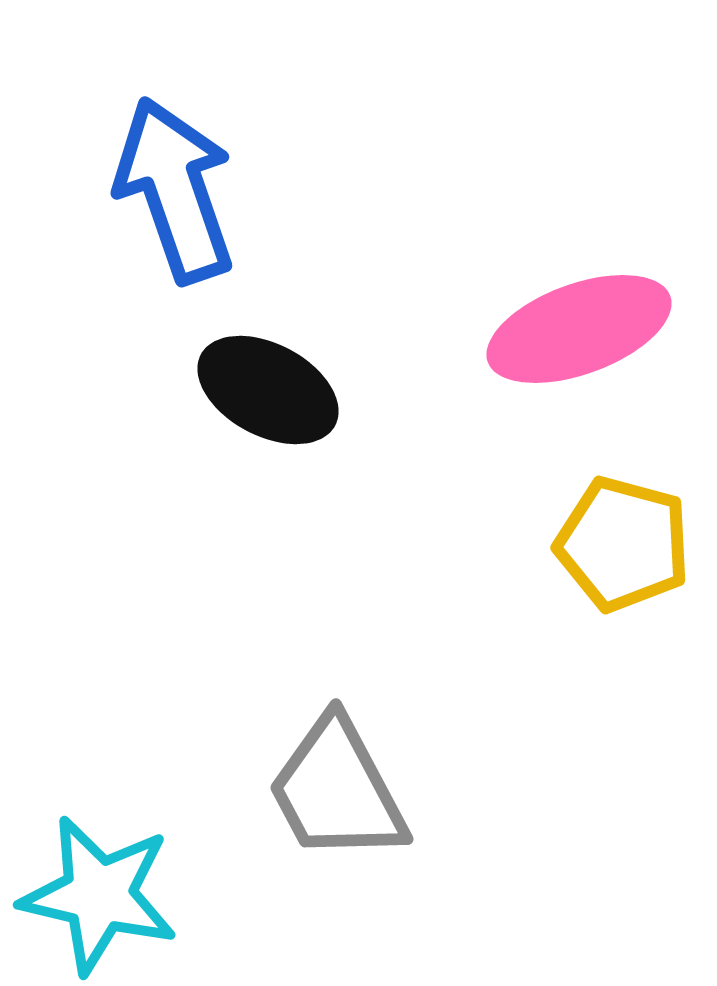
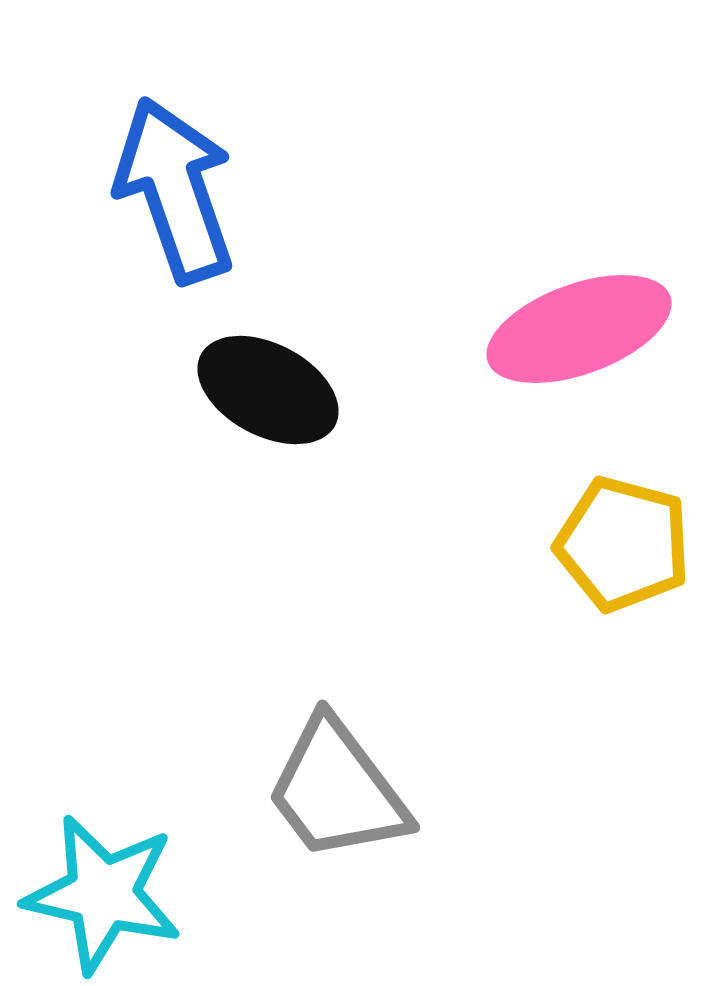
gray trapezoid: rotated 9 degrees counterclockwise
cyan star: moved 4 px right, 1 px up
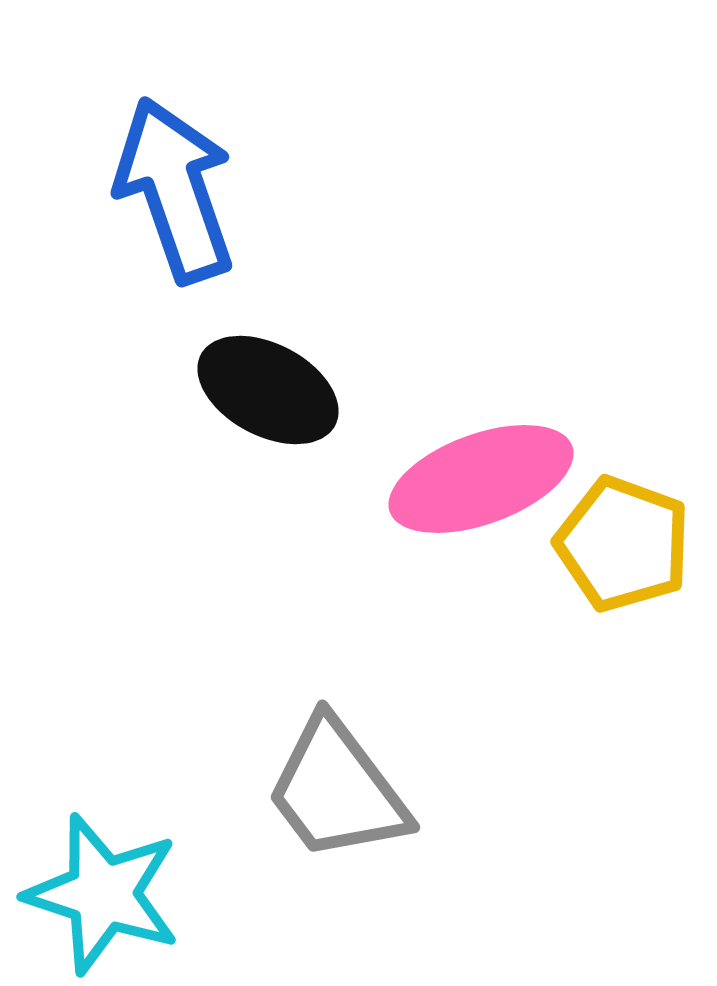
pink ellipse: moved 98 px left, 150 px down
yellow pentagon: rotated 5 degrees clockwise
cyan star: rotated 5 degrees clockwise
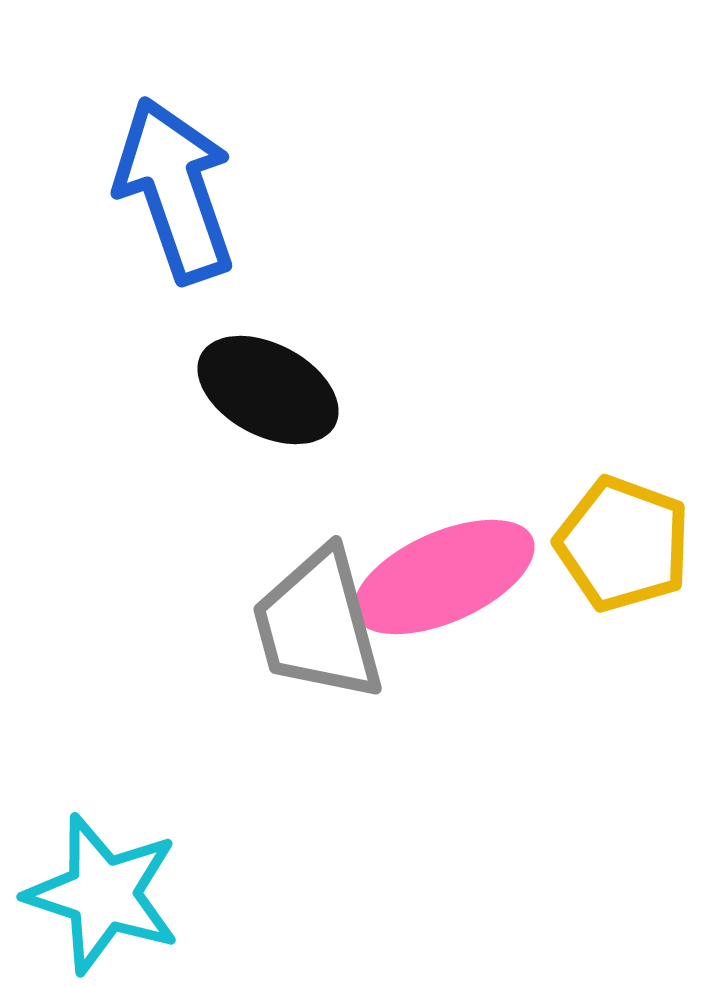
pink ellipse: moved 37 px left, 98 px down; rotated 4 degrees counterclockwise
gray trapezoid: moved 19 px left, 165 px up; rotated 22 degrees clockwise
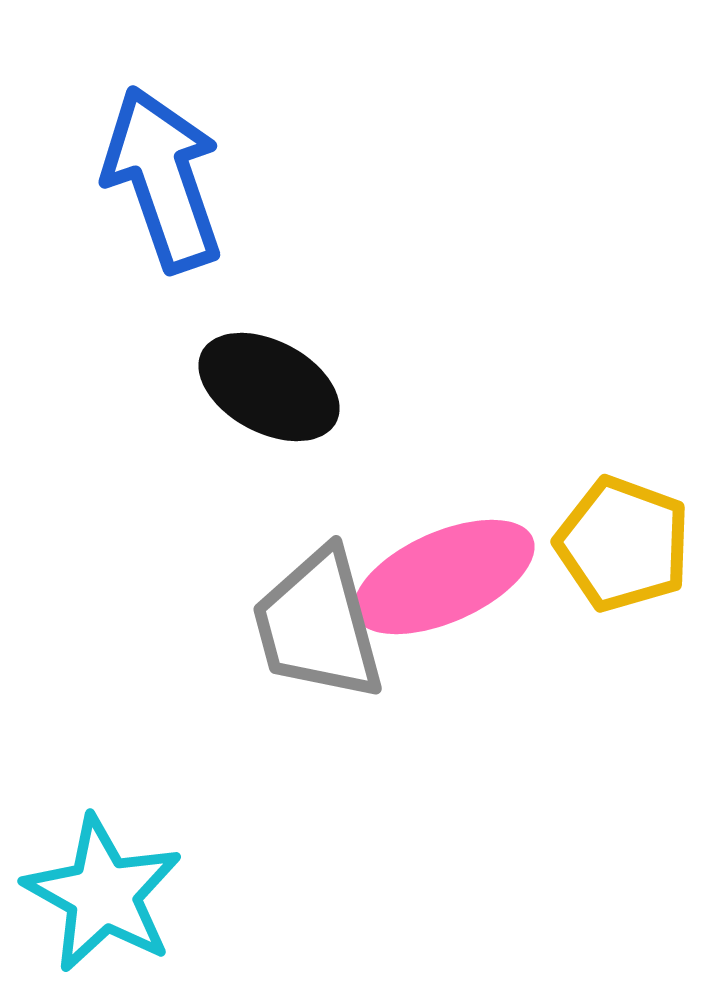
blue arrow: moved 12 px left, 11 px up
black ellipse: moved 1 px right, 3 px up
cyan star: rotated 11 degrees clockwise
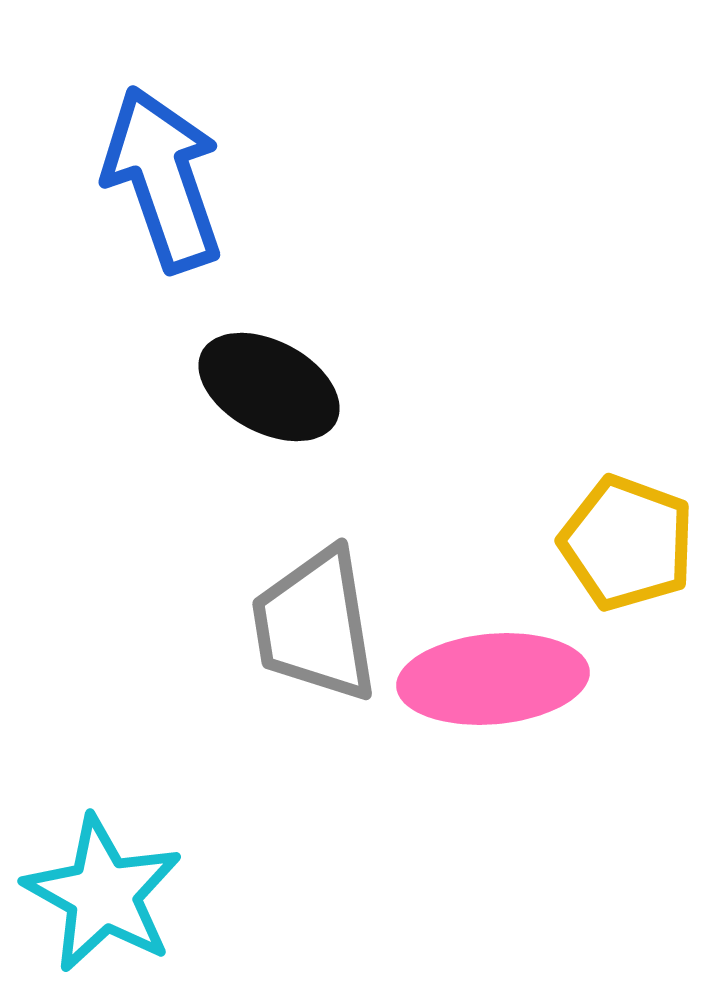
yellow pentagon: moved 4 px right, 1 px up
pink ellipse: moved 49 px right, 102 px down; rotated 19 degrees clockwise
gray trapezoid: moved 3 px left; rotated 6 degrees clockwise
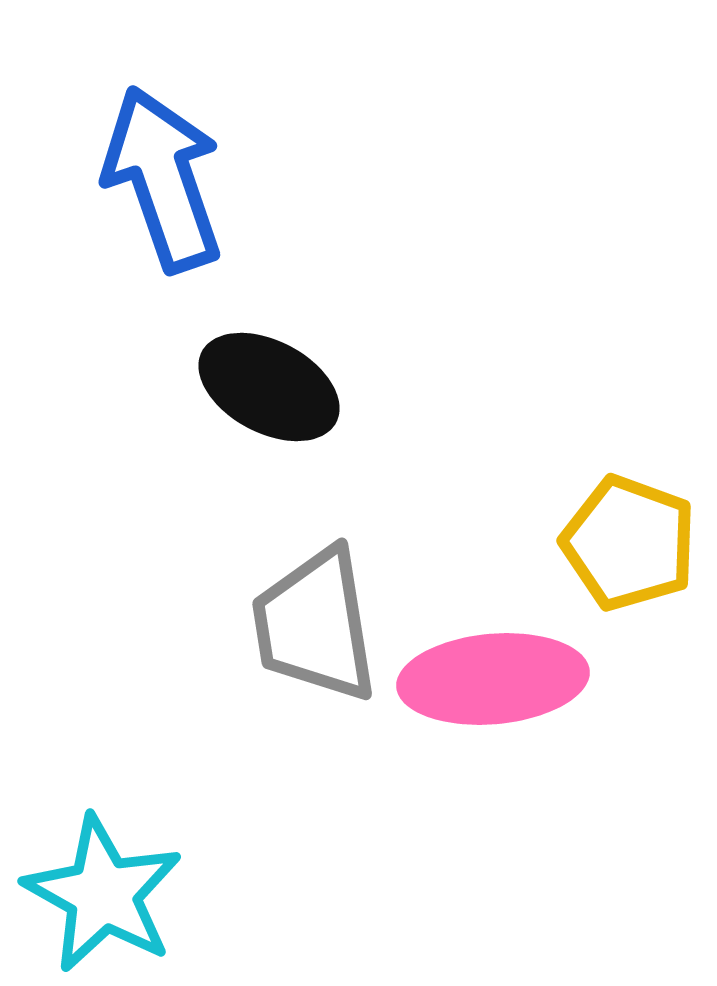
yellow pentagon: moved 2 px right
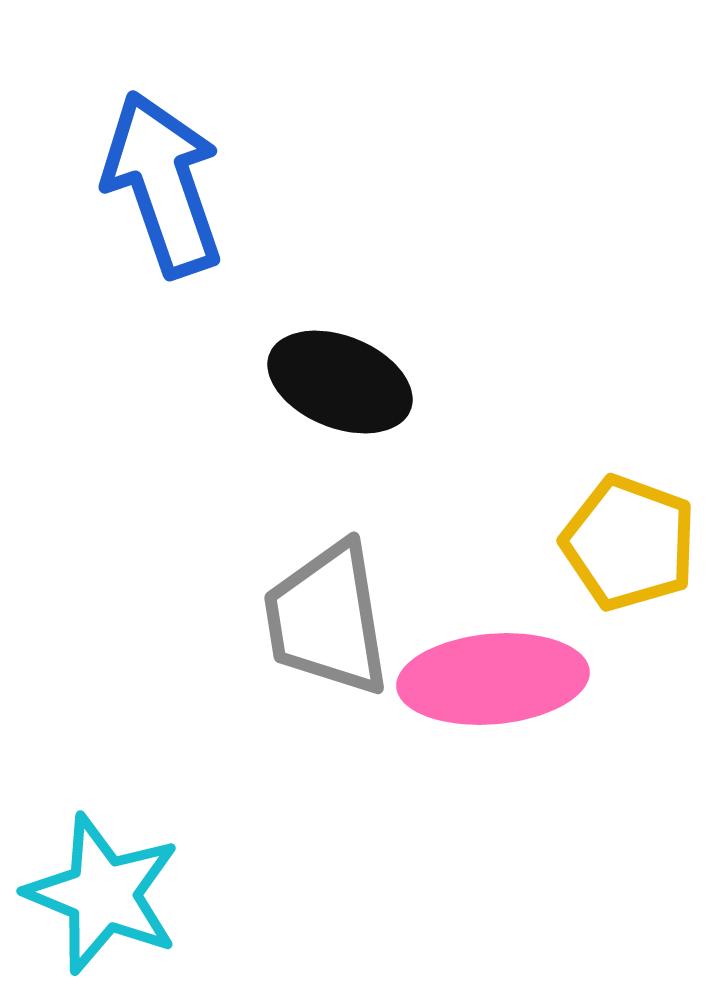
blue arrow: moved 5 px down
black ellipse: moved 71 px right, 5 px up; rotated 6 degrees counterclockwise
gray trapezoid: moved 12 px right, 6 px up
cyan star: rotated 7 degrees counterclockwise
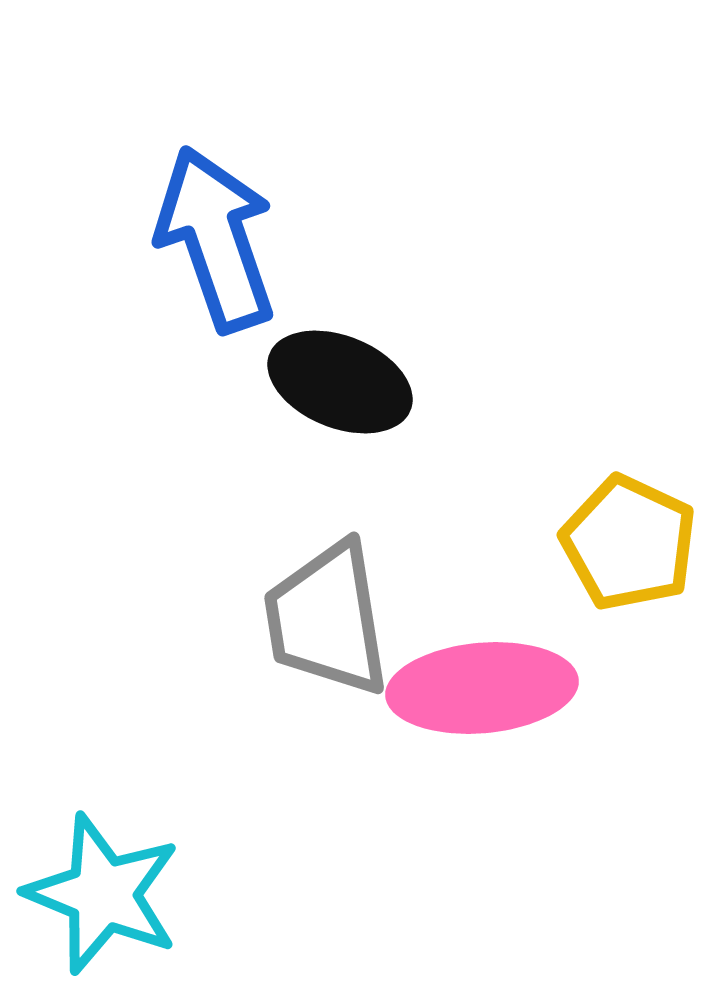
blue arrow: moved 53 px right, 55 px down
yellow pentagon: rotated 5 degrees clockwise
pink ellipse: moved 11 px left, 9 px down
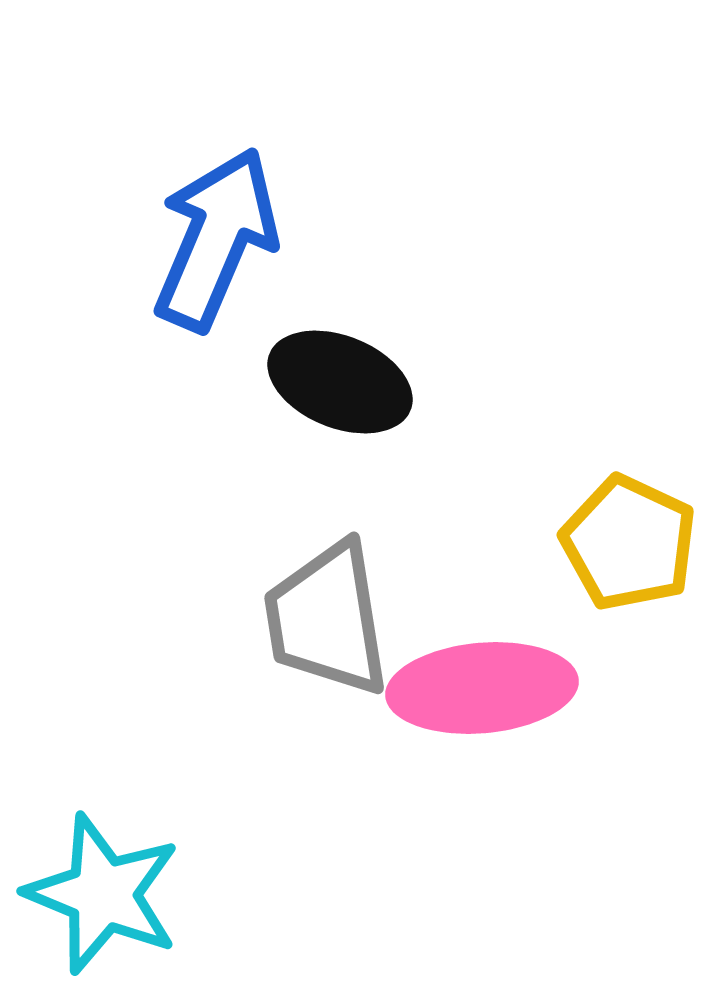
blue arrow: rotated 42 degrees clockwise
